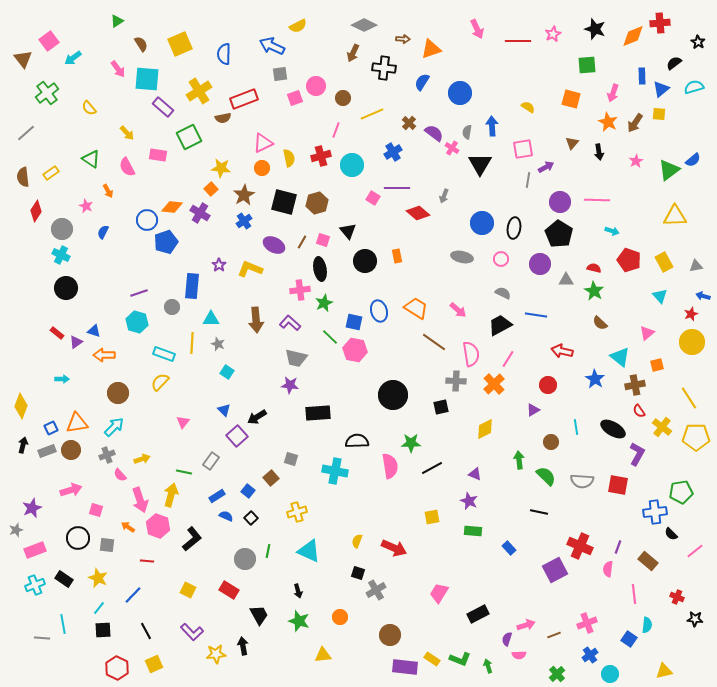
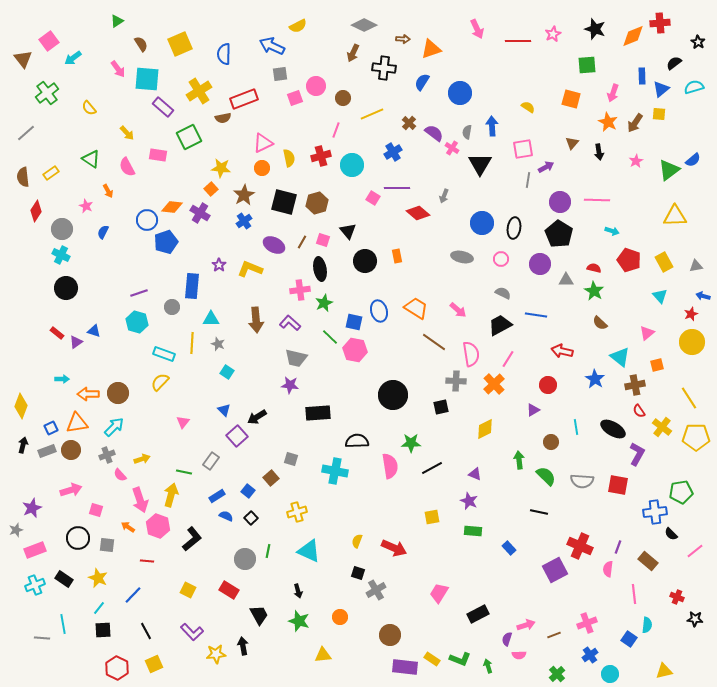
orange arrow at (104, 355): moved 16 px left, 39 px down
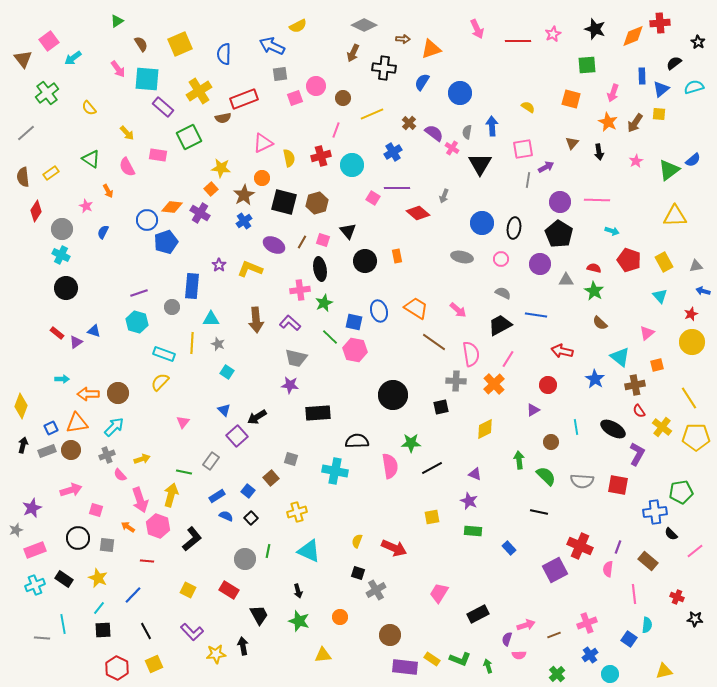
orange circle at (262, 168): moved 10 px down
blue arrow at (703, 296): moved 5 px up
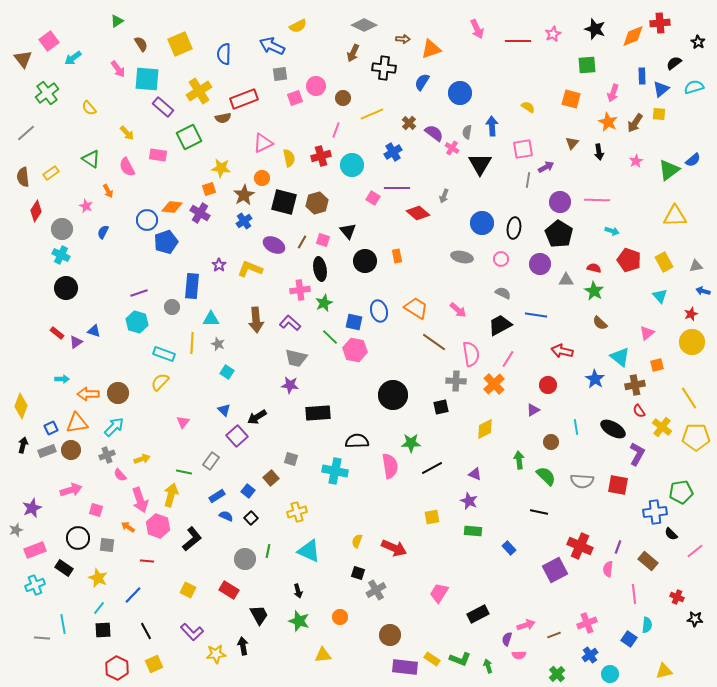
orange square at (211, 189): moved 2 px left; rotated 24 degrees clockwise
black rectangle at (64, 579): moved 11 px up
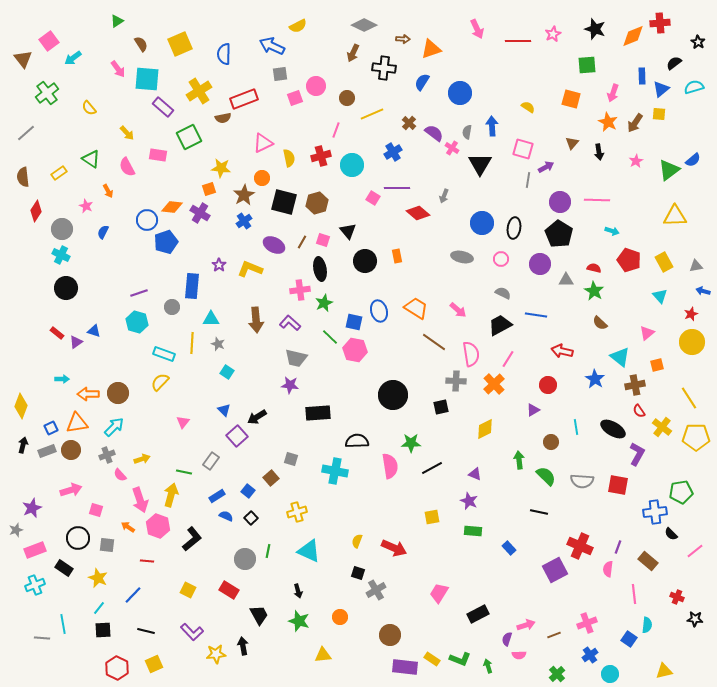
brown circle at (343, 98): moved 4 px right
pink square at (523, 149): rotated 25 degrees clockwise
yellow rectangle at (51, 173): moved 8 px right
black line at (146, 631): rotated 48 degrees counterclockwise
